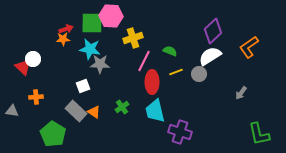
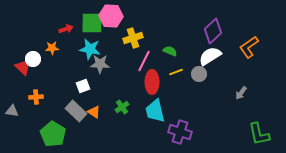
orange star: moved 11 px left, 9 px down
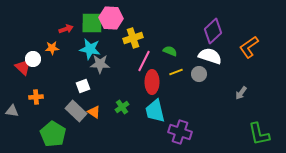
pink hexagon: moved 2 px down
white semicircle: rotated 50 degrees clockwise
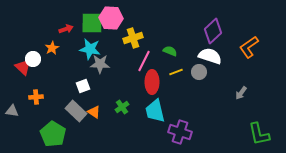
orange star: rotated 24 degrees counterclockwise
gray circle: moved 2 px up
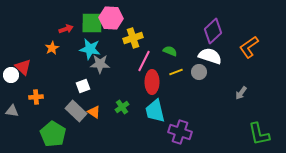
white circle: moved 22 px left, 16 px down
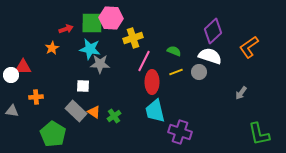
green semicircle: moved 4 px right
red triangle: rotated 42 degrees counterclockwise
white square: rotated 24 degrees clockwise
green cross: moved 8 px left, 9 px down
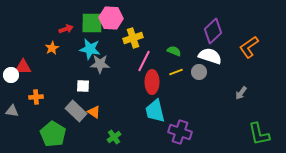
green cross: moved 21 px down
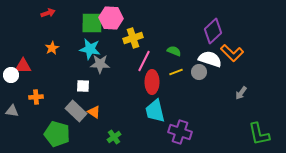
red arrow: moved 18 px left, 16 px up
orange L-shape: moved 17 px left, 6 px down; rotated 100 degrees counterclockwise
white semicircle: moved 3 px down
red triangle: moved 1 px up
green pentagon: moved 4 px right; rotated 15 degrees counterclockwise
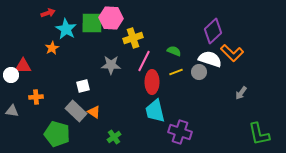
cyan star: moved 24 px left, 20 px up; rotated 20 degrees clockwise
gray star: moved 11 px right, 1 px down
white square: rotated 16 degrees counterclockwise
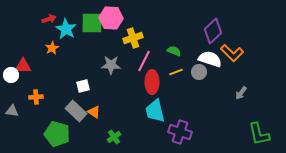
red arrow: moved 1 px right, 6 px down
